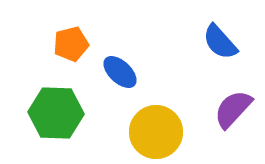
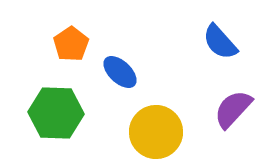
orange pentagon: rotated 20 degrees counterclockwise
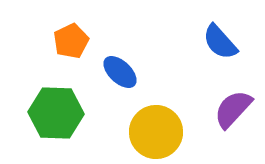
orange pentagon: moved 3 px up; rotated 8 degrees clockwise
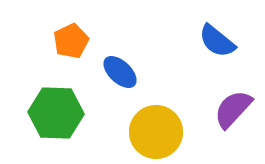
blue semicircle: moved 3 px left, 1 px up; rotated 9 degrees counterclockwise
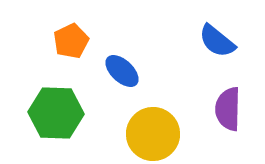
blue ellipse: moved 2 px right, 1 px up
purple semicircle: moved 5 px left; rotated 42 degrees counterclockwise
yellow circle: moved 3 px left, 2 px down
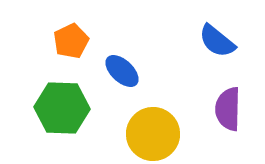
green hexagon: moved 6 px right, 5 px up
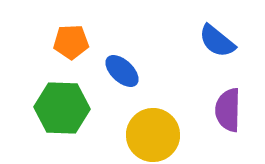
orange pentagon: moved 1 px down; rotated 24 degrees clockwise
purple semicircle: moved 1 px down
yellow circle: moved 1 px down
